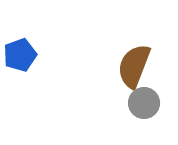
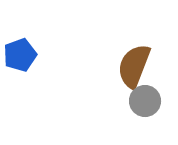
gray circle: moved 1 px right, 2 px up
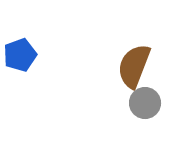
gray circle: moved 2 px down
